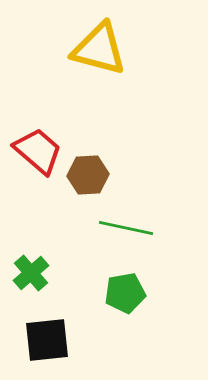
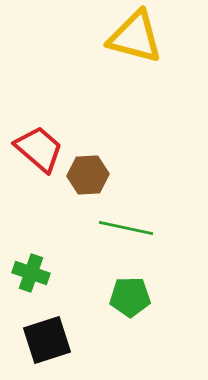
yellow triangle: moved 36 px right, 12 px up
red trapezoid: moved 1 px right, 2 px up
green cross: rotated 30 degrees counterclockwise
green pentagon: moved 5 px right, 4 px down; rotated 9 degrees clockwise
black square: rotated 12 degrees counterclockwise
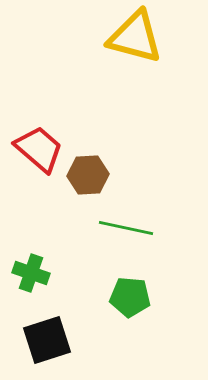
green pentagon: rotated 6 degrees clockwise
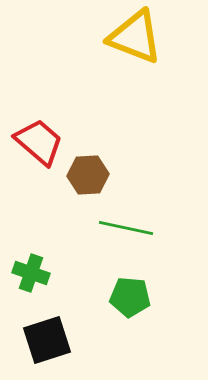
yellow triangle: rotated 6 degrees clockwise
red trapezoid: moved 7 px up
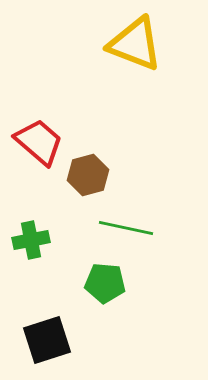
yellow triangle: moved 7 px down
brown hexagon: rotated 12 degrees counterclockwise
green cross: moved 33 px up; rotated 30 degrees counterclockwise
green pentagon: moved 25 px left, 14 px up
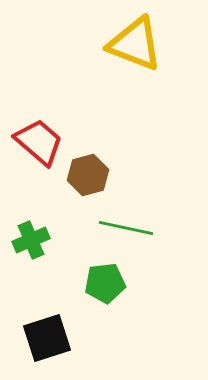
green cross: rotated 12 degrees counterclockwise
green pentagon: rotated 12 degrees counterclockwise
black square: moved 2 px up
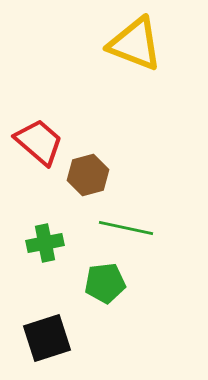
green cross: moved 14 px right, 3 px down; rotated 12 degrees clockwise
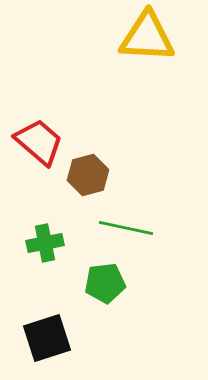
yellow triangle: moved 12 px right, 7 px up; rotated 18 degrees counterclockwise
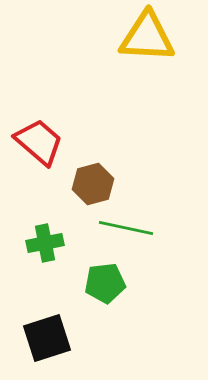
brown hexagon: moved 5 px right, 9 px down
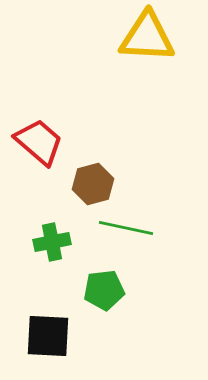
green cross: moved 7 px right, 1 px up
green pentagon: moved 1 px left, 7 px down
black square: moved 1 px right, 2 px up; rotated 21 degrees clockwise
